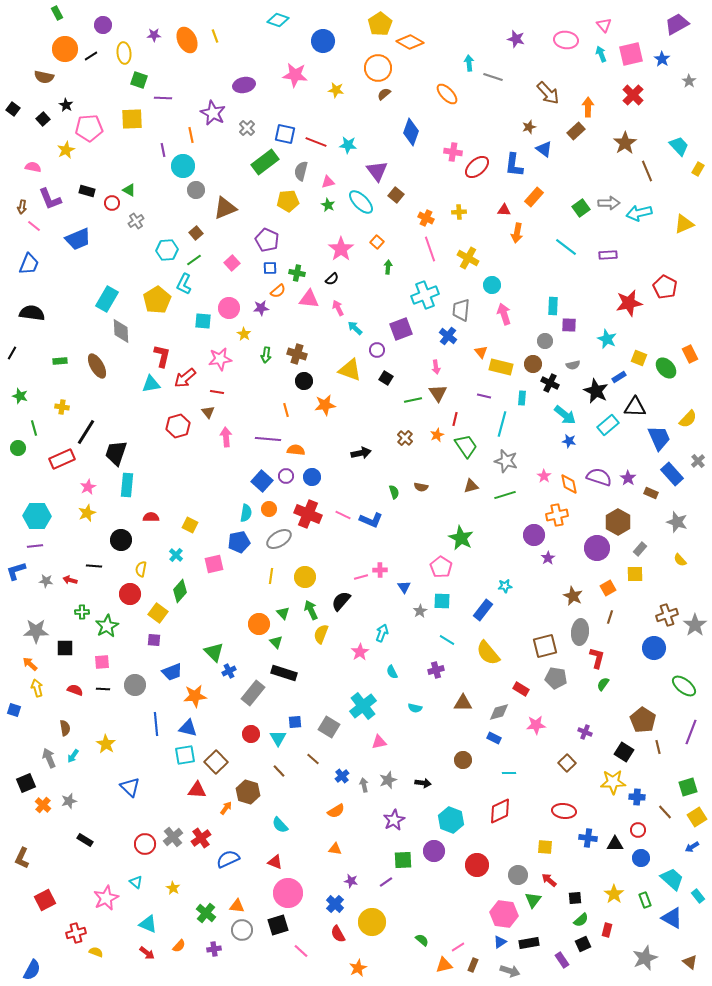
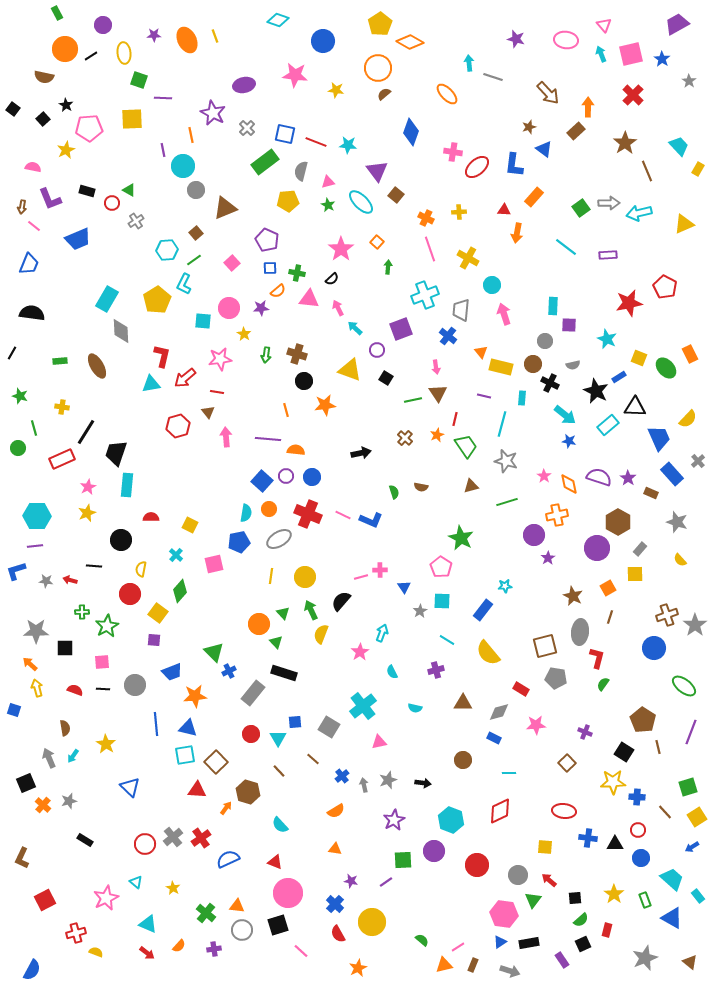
green line at (505, 495): moved 2 px right, 7 px down
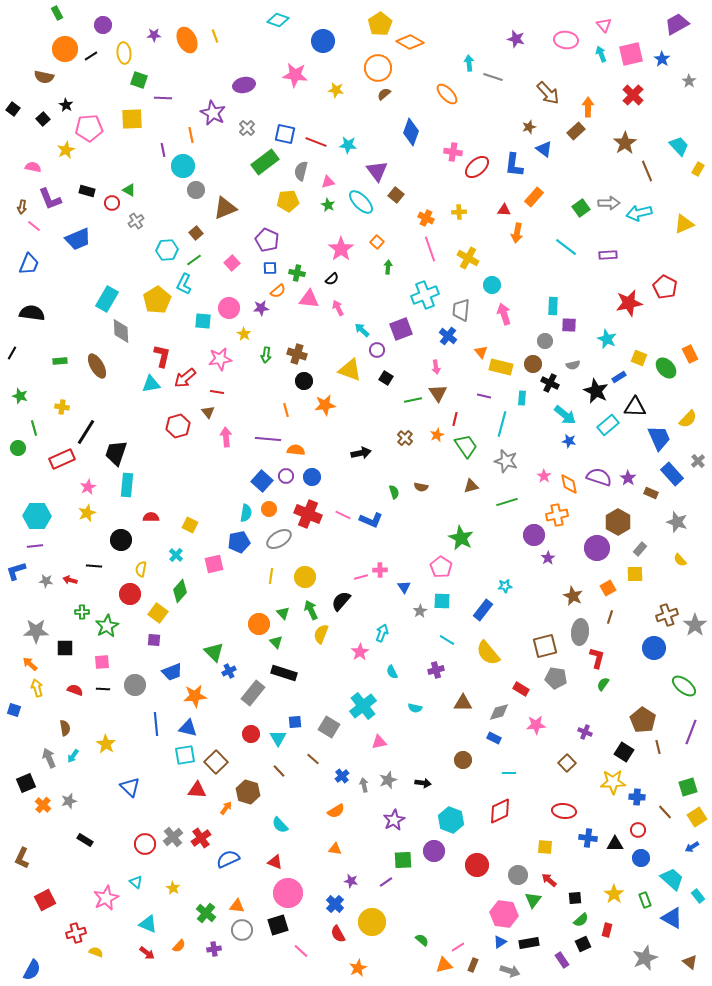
cyan arrow at (355, 328): moved 7 px right, 2 px down
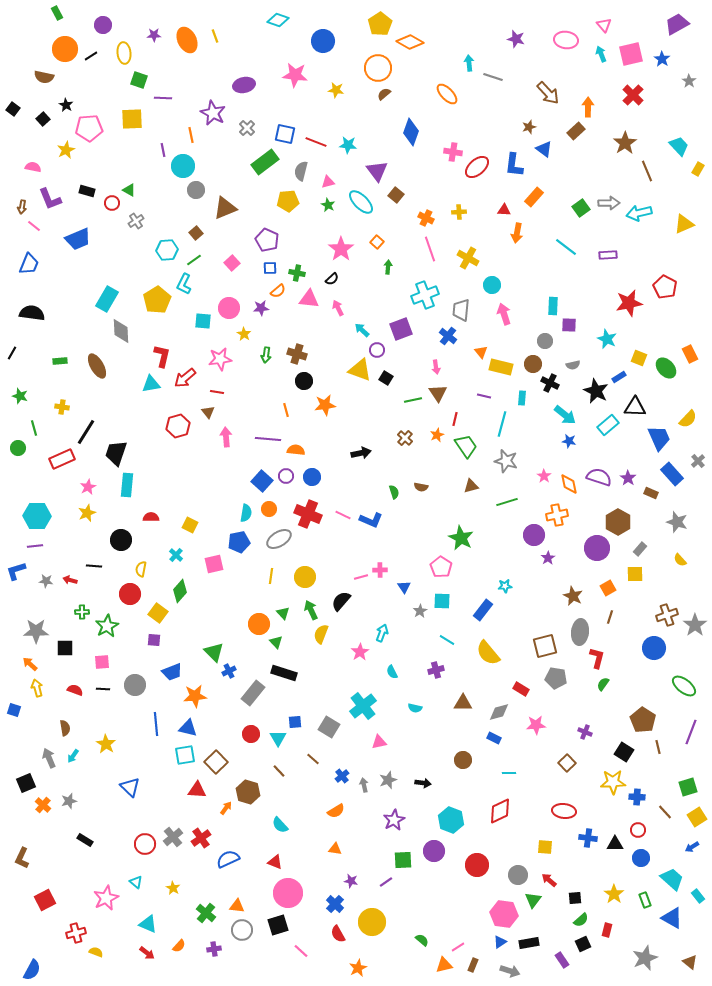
yellow triangle at (350, 370): moved 10 px right
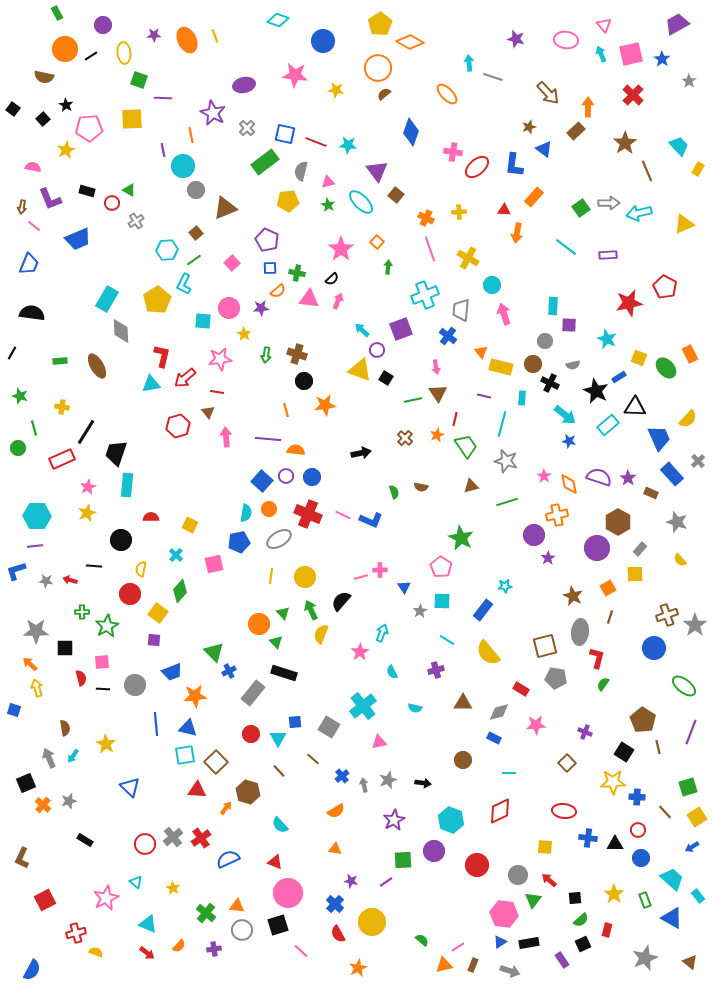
pink arrow at (338, 308): moved 7 px up; rotated 49 degrees clockwise
red semicircle at (75, 690): moved 6 px right, 12 px up; rotated 56 degrees clockwise
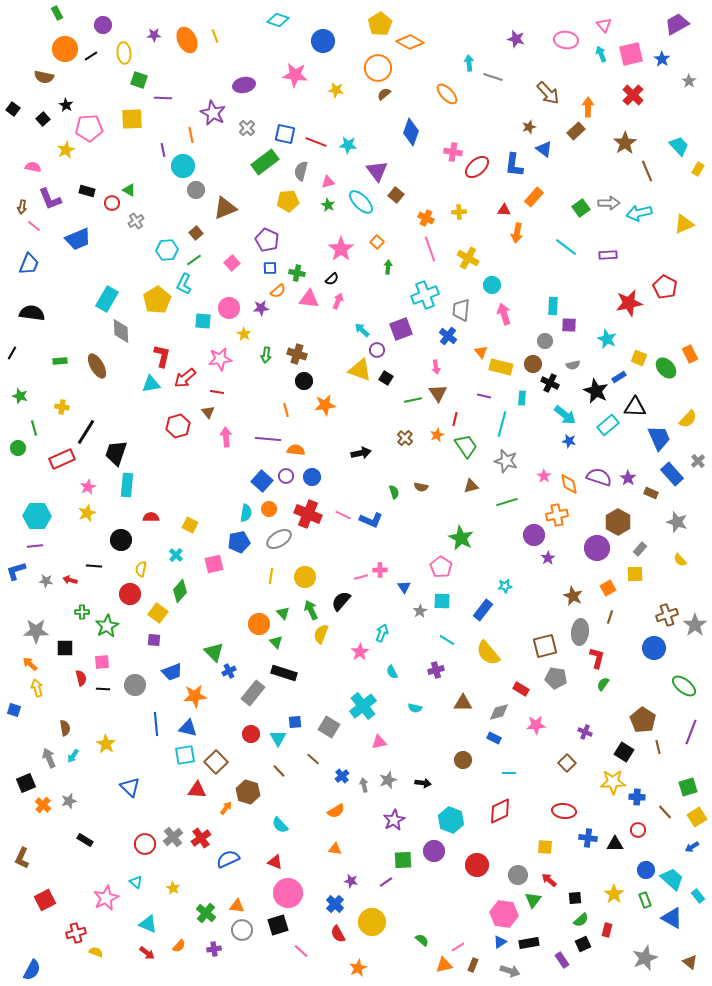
blue circle at (641, 858): moved 5 px right, 12 px down
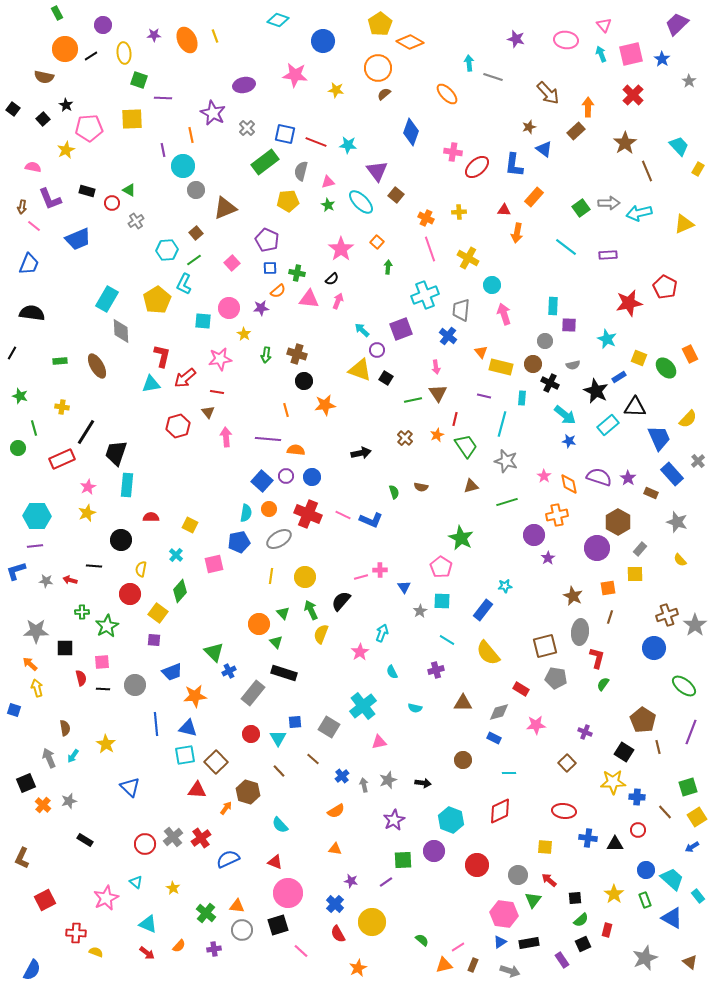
purple trapezoid at (677, 24): rotated 15 degrees counterclockwise
orange square at (608, 588): rotated 21 degrees clockwise
red cross at (76, 933): rotated 18 degrees clockwise
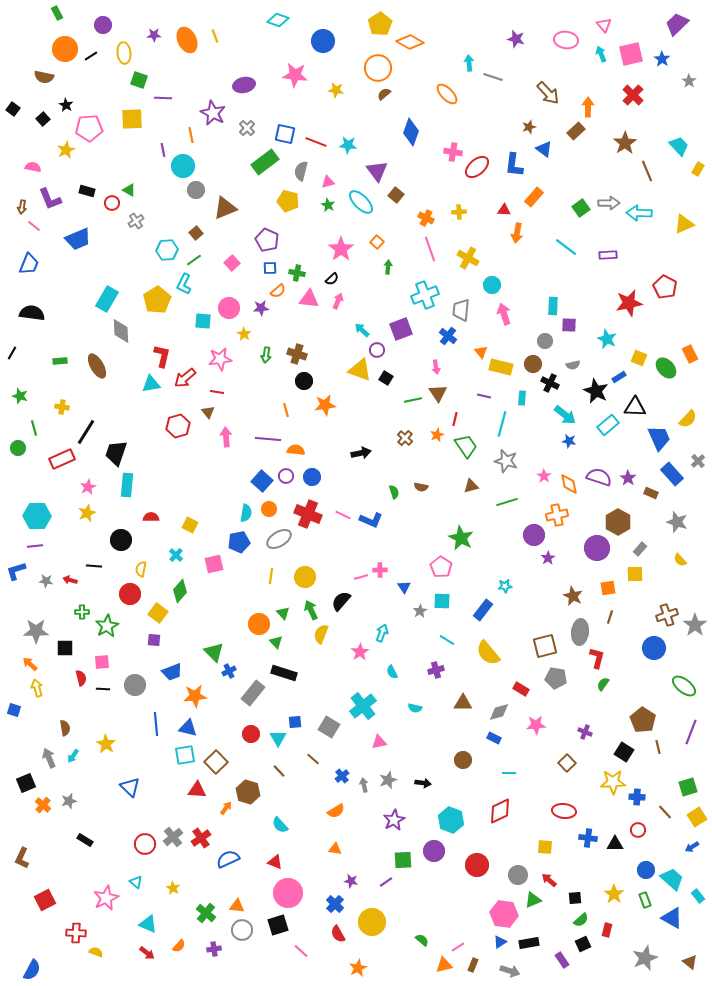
yellow pentagon at (288, 201): rotated 20 degrees clockwise
cyan arrow at (639, 213): rotated 15 degrees clockwise
green triangle at (533, 900): rotated 30 degrees clockwise
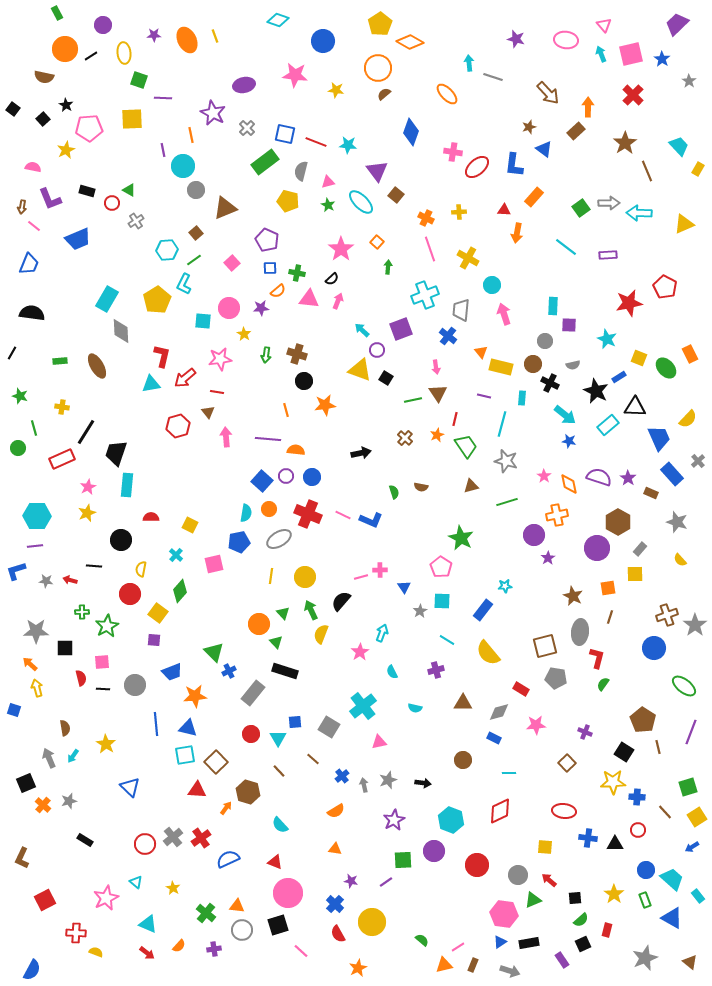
black rectangle at (284, 673): moved 1 px right, 2 px up
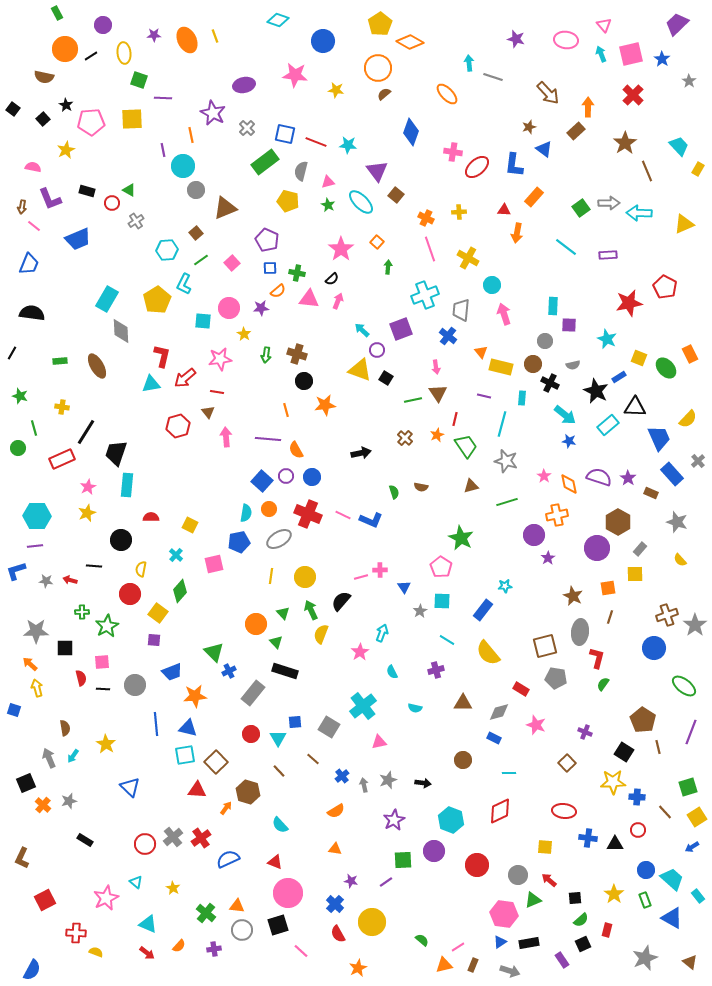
pink pentagon at (89, 128): moved 2 px right, 6 px up
green line at (194, 260): moved 7 px right
orange semicircle at (296, 450): rotated 126 degrees counterclockwise
orange circle at (259, 624): moved 3 px left
pink star at (536, 725): rotated 24 degrees clockwise
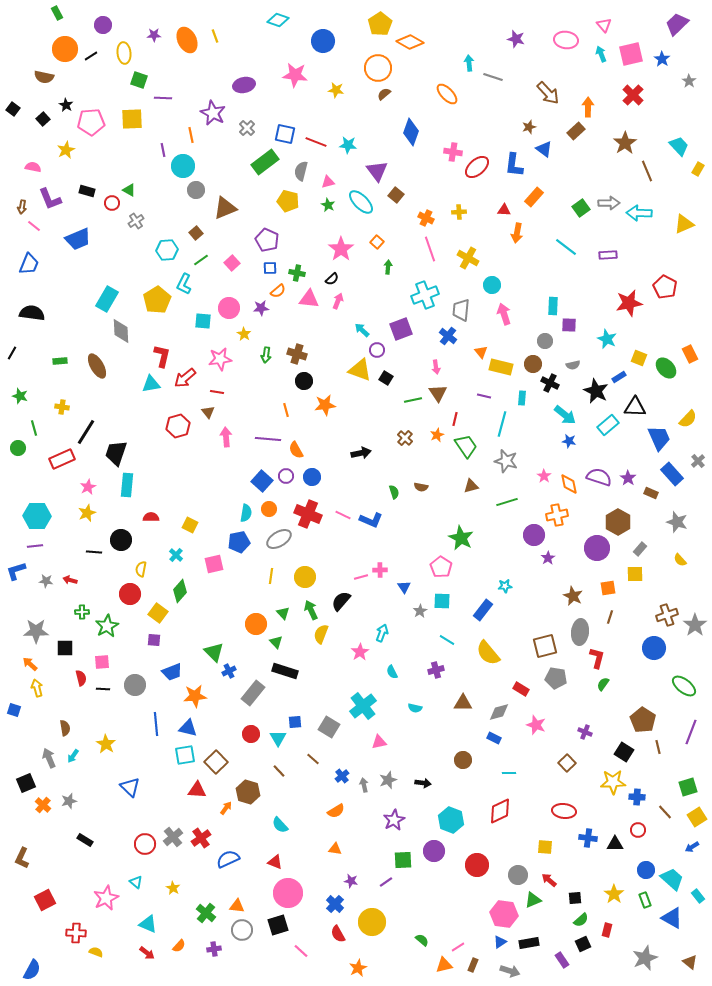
black line at (94, 566): moved 14 px up
